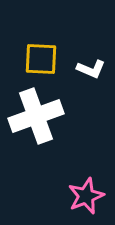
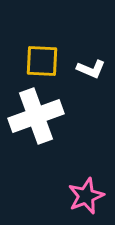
yellow square: moved 1 px right, 2 px down
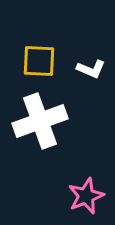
yellow square: moved 3 px left
white cross: moved 4 px right, 5 px down
